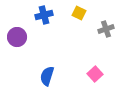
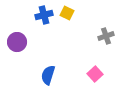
yellow square: moved 12 px left
gray cross: moved 7 px down
purple circle: moved 5 px down
blue semicircle: moved 1 px right, 1 px up
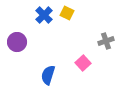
blue cross: rotated 30 degrees counterclockwise
gray cross: moved 5 px down
pink square: moved 12 px left, 11 px up
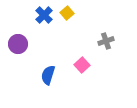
yellow square: rotated 24 degrees clockwise
purple circle: moved 1 px right, 2 px down
pink square: moved 1 px left, 2 px down
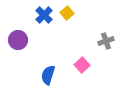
purple circle: moved 4 px up
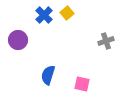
pink square: moved 19 px down; rotated 35 degrees counterclockwise
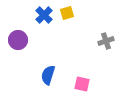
yellow square: rotated 24 degrees clockwise
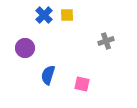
yellow square: moved 2 px down; rotated 16 degrees clockwise
purple circle: moved 7 px right, 8 px down
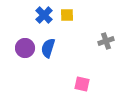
blue semicircle: moved 27 px up
